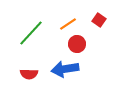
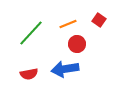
orange line: rotated 12 degrees clockwise
red semicircle: rotated 12 degrees counterclockwise
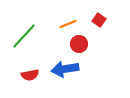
green line: moved 7 px left, 3 px down
red circle: moved 2 px right
red semicircle: moved 1 px right, 1 px down
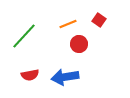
blue arrow: moved 8 px down
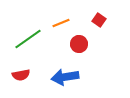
orange line: moved 7 px left, 1 px up
green line: moved 4 px right, 3 px down; rotated 12 degrees clockwise
red semicircle: moved 9 px left
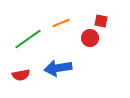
red square: moved 2 px right, 1 px down; rotated 24 degrees counterclockwise
red circle: moved 11 px right, 6 px up
blue arrow: moved 7 px left, 9 px up
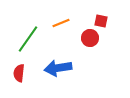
green line: rotated 20 degrees counterclockwise
red semicircle: moved 2 px left, 2 px up; rotated 108 degrees clockwise
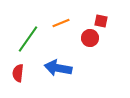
blue arrow: rotated 20 degrees clockwise
red semicircle: moved 1 px left
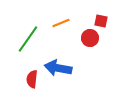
red semicircle: moved 14 px right, 6 px down
